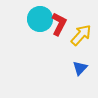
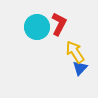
cyan circle: moved 3 px left, 8 px down
yellow arrow: moved 6 px left, 17 px down; rotated 75 degrees counterclockwise
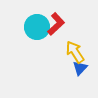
red L-shape: moved 3 px left; rotated 20 degrees clockwise
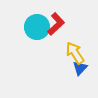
yellow arrow: moved 1 px down
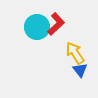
blue triangle: moved 2 px down; rotated 21 degrees counterclockwise
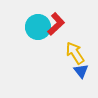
cyan circle: moved 1 px right
blue triangle: moved 1 px right, 1 px down
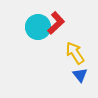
red L-shape: moved 1 px up
blue triangle: moved 1 px left, 4 px down
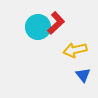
yellow arrow: moved 3 px up; rotated 70 degrees counterclockwise
blue triangle: moved 3 px right
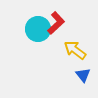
cyan circle: moved 2 px down
yellow arrow: rotated 50 degrees clockwise
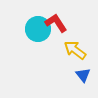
red L-shape: rotated 80 degrees counterclockwise
